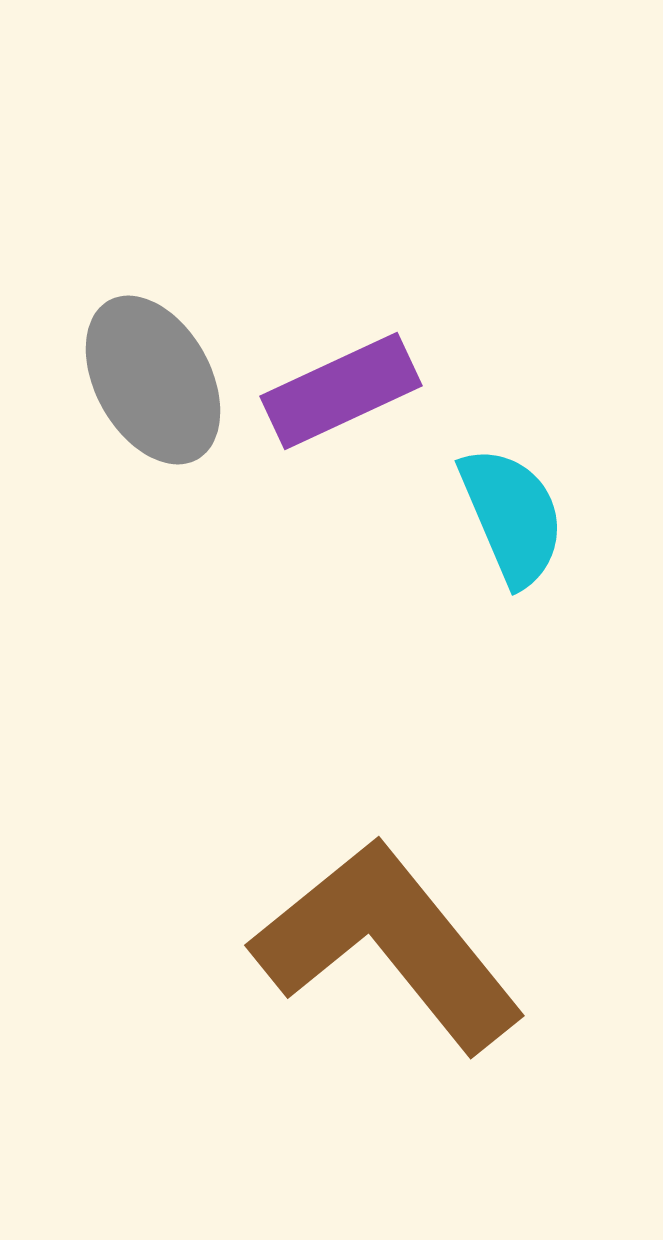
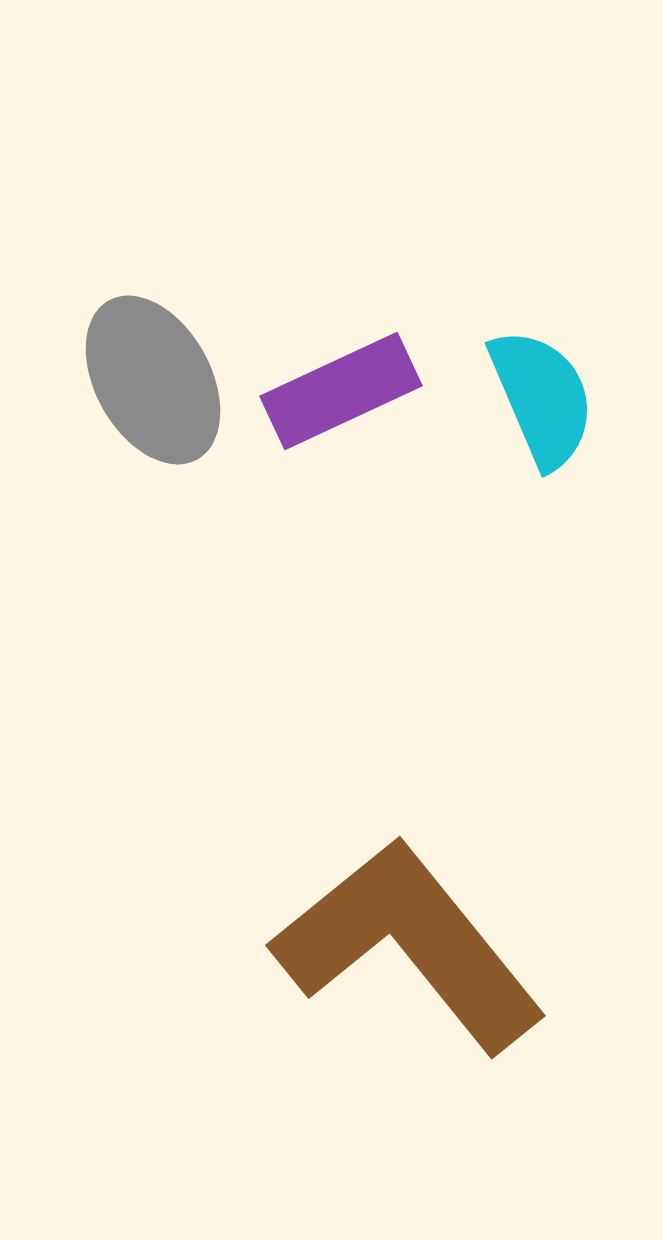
cyan semicircle: moved 30 px right, 118 px up
brown L-shape: moved 21 px right
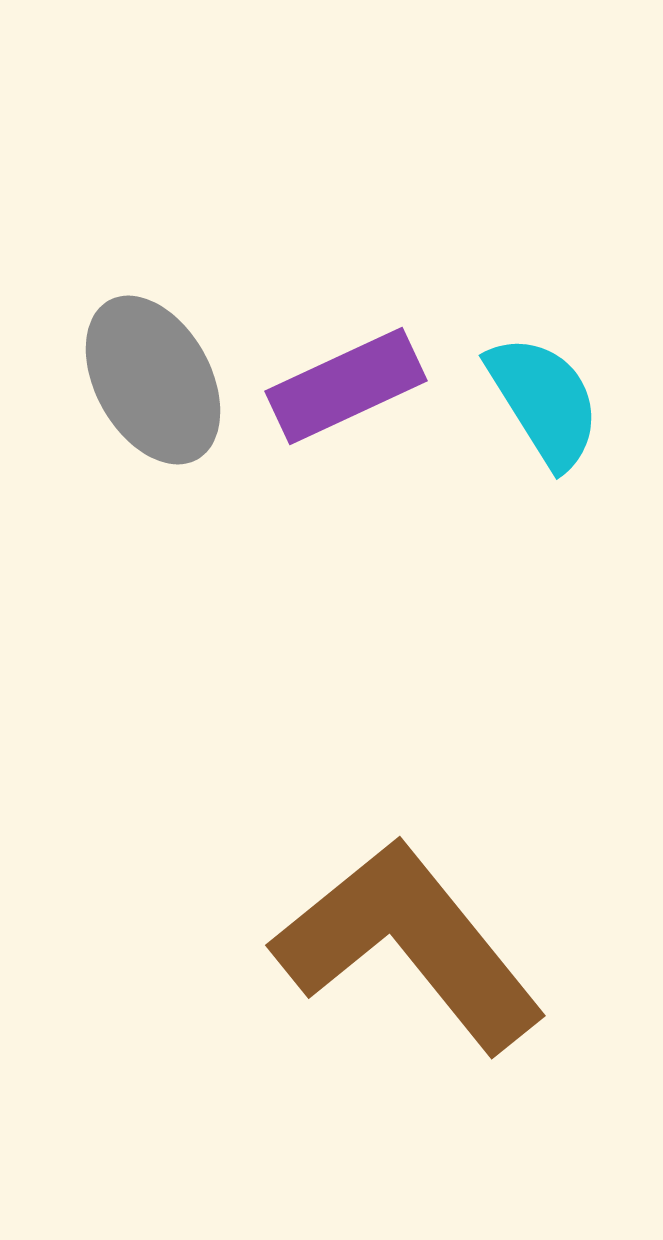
purple rectangle: moved 5 px right, 5 px up
cyan semicircle: moved 2 px right, 3 px down; rotated 9 degrees counterclockwise
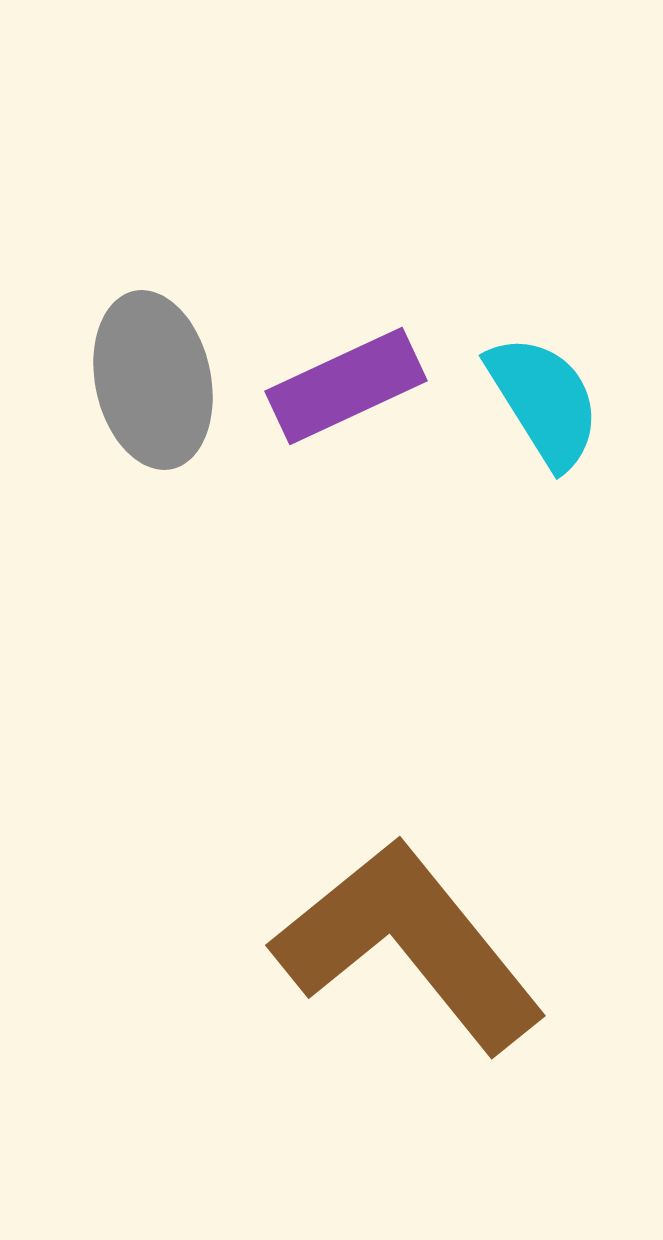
gray ellipse: rotated 17 degrees clockwise
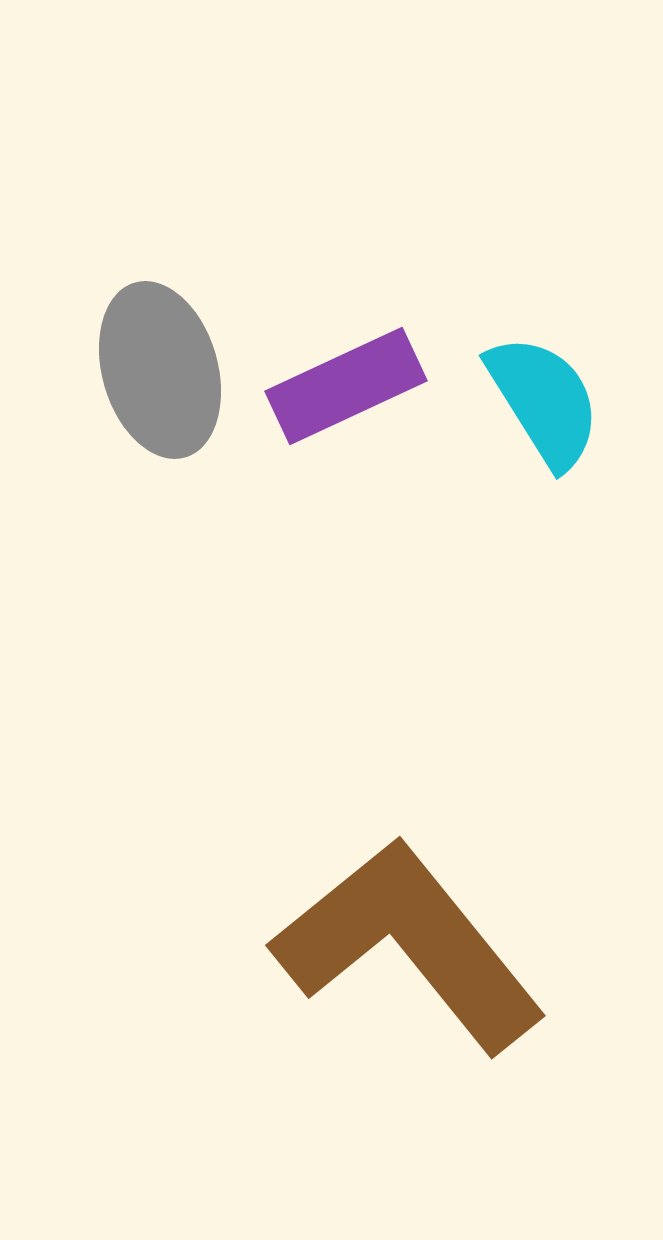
gray ellipse: moved 7 px right, 10 px up; rotated 4 degrees counterclockwise
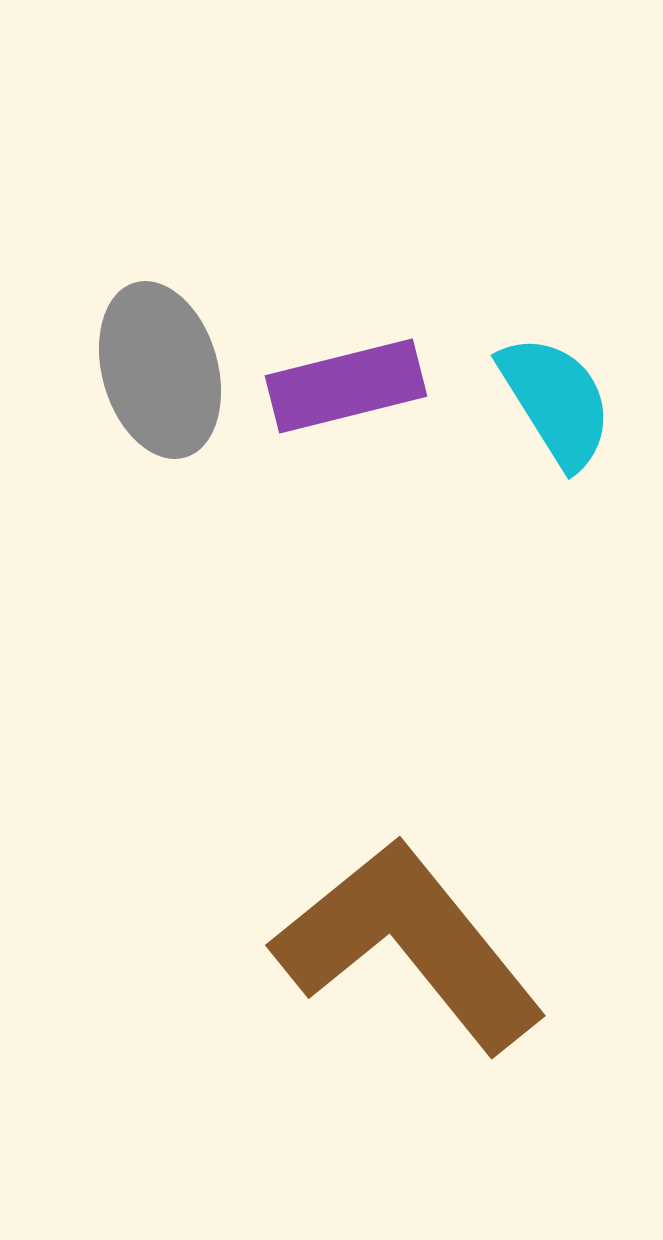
purple rectangle: rotated 11 degrees clockwise
cyan semicircle: moved 12 px right
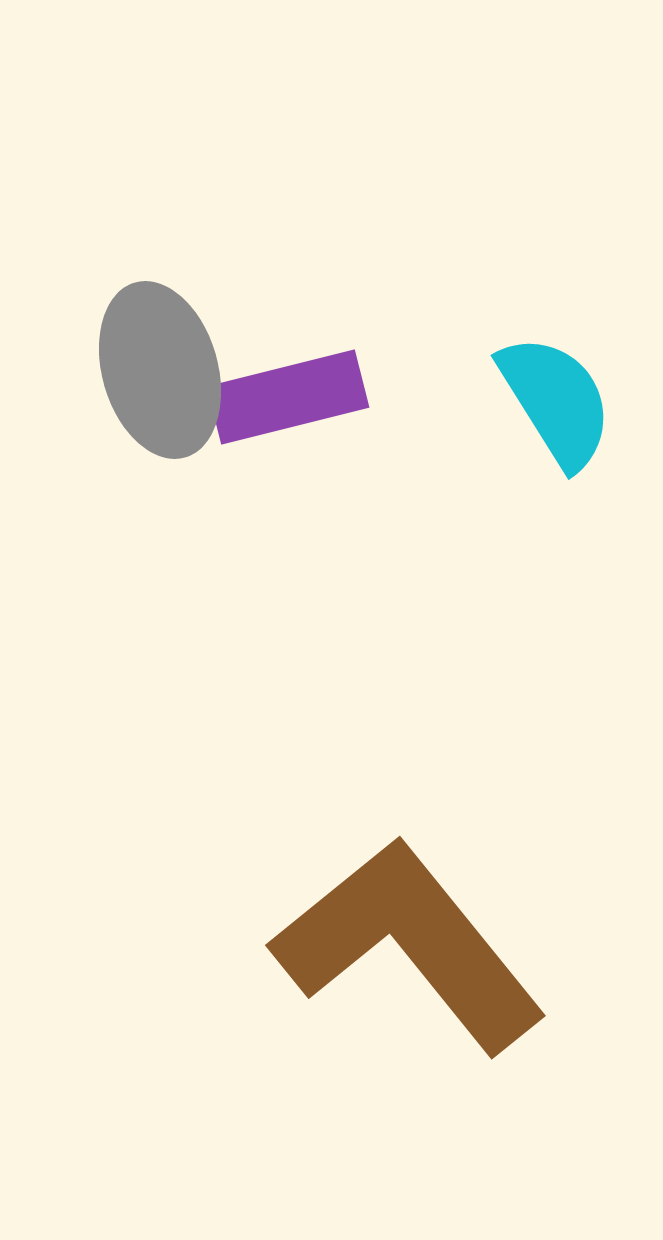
purple rectangle: moved 58 px left, 11 px down
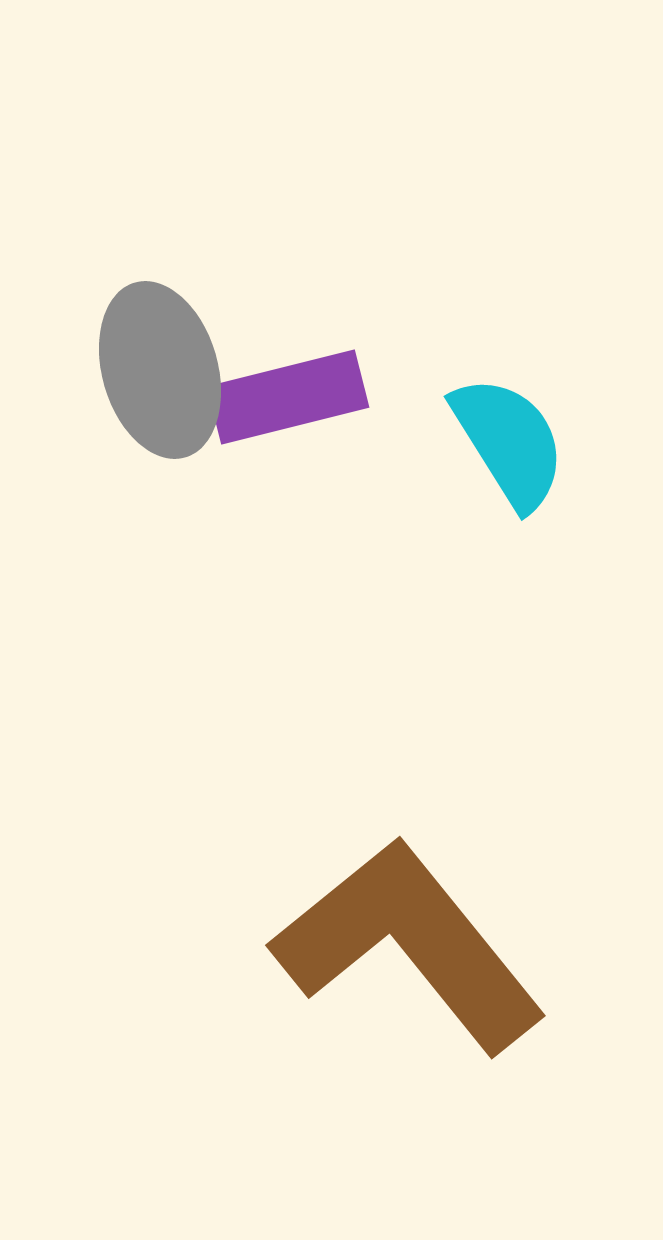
cyan semicircle: moved 47 px left, 41 px down
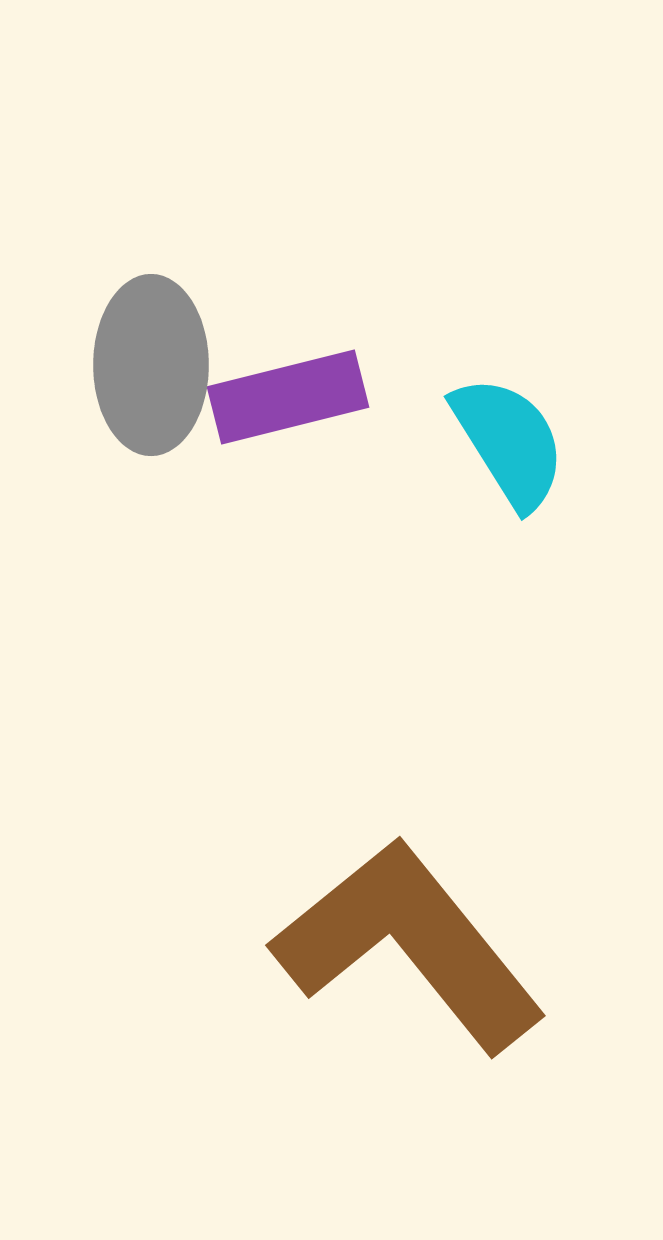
gray ellipse: moved 9 px left, 5 px up; rotated 16 degrees clockwise
